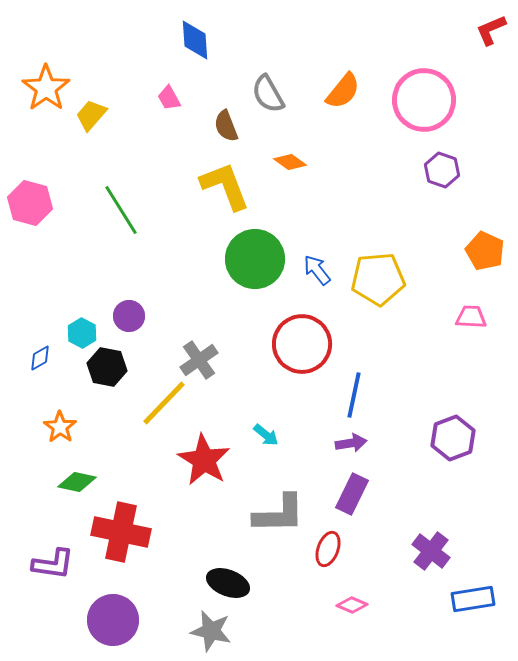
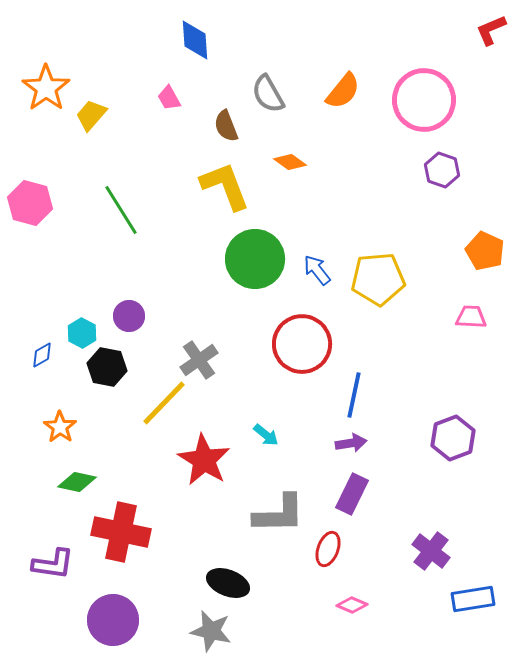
blue diamond at (40, 358): moved 2 px right, 3 px up
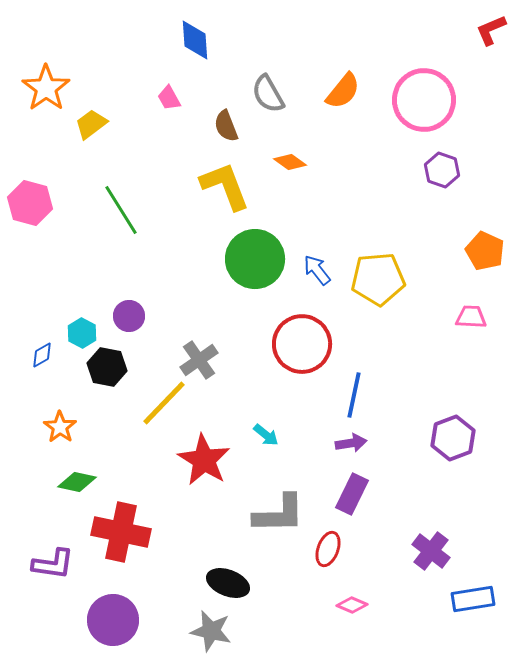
yellow trapezoid at (91, 115): moved 9 px down; rotated 12 degrees clockwise
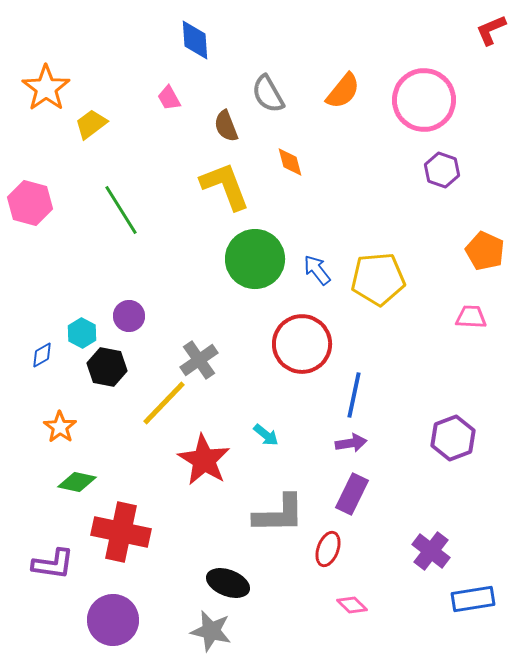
orange diamond at (290, 162): rotated 40 degrees clockwise
pink diamond at (352, 605): rotated 20 degrees clockwise
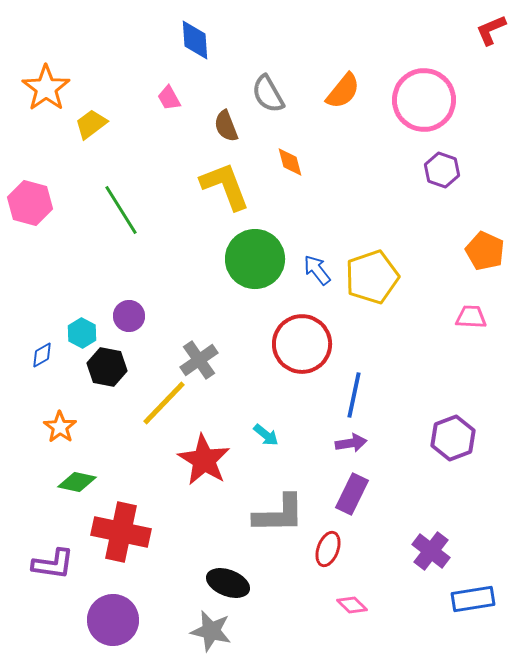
yellow pentagon at (378, 279): moved 6 px left, 2 px up; rotated 14 degrees counterclockwise
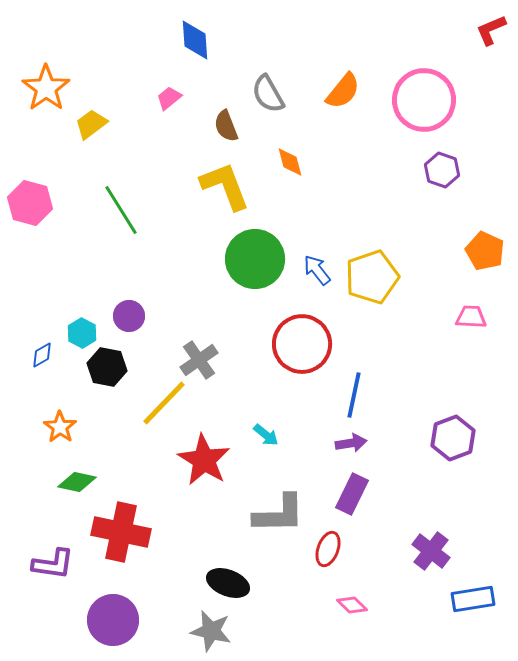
pink trapezoid at (169, 98): rotated 80 degrees clockwise
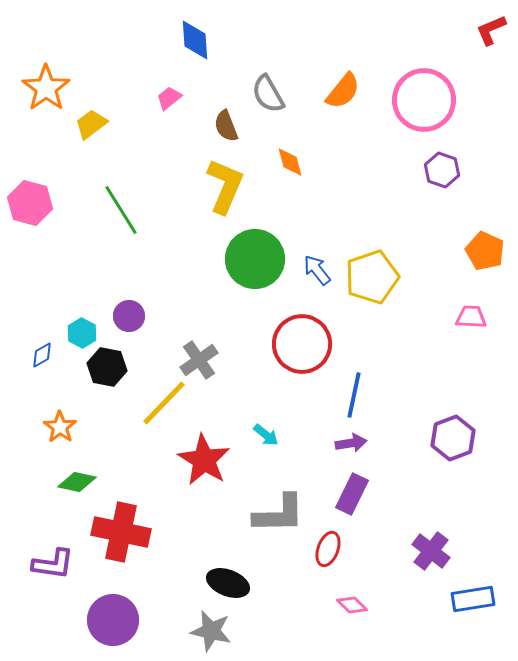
yellow L-shape at (225, 186): rotated 44 degrees clockwise
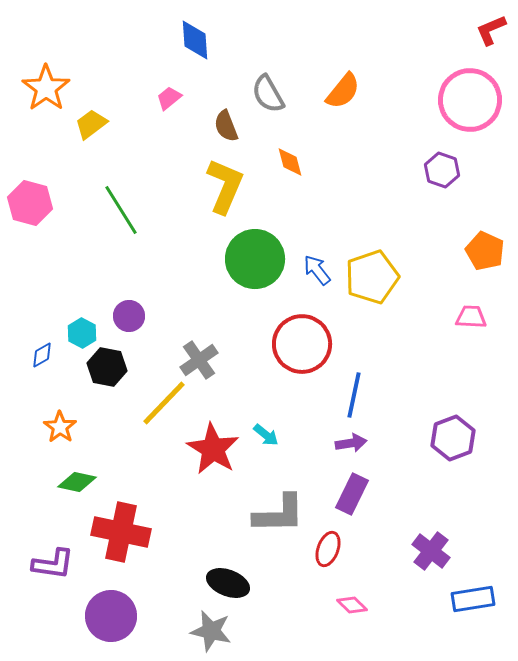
pink circle at (424, 100): moved 46 px right
red star at (204, 460): moved 9 px right, 11 px up
purple circle at (113, 620): moved 2 px left, 4 px up
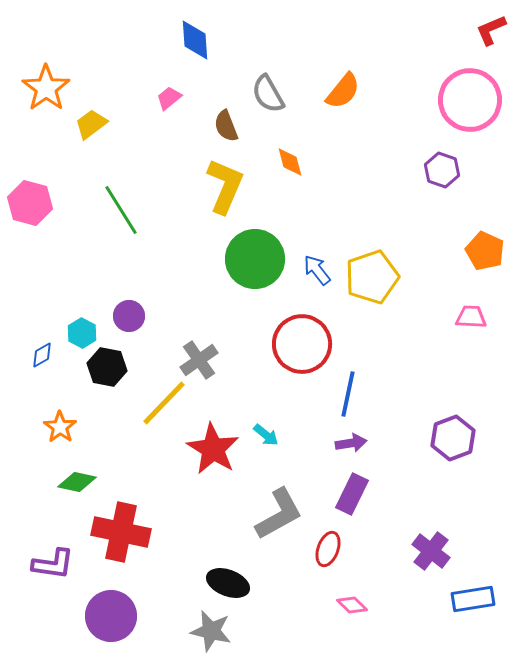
blue line at (354, 395): moved 6 px left, 1 px up
gray L-shape at (279, 514): rotated 28 degrees counterclockwise
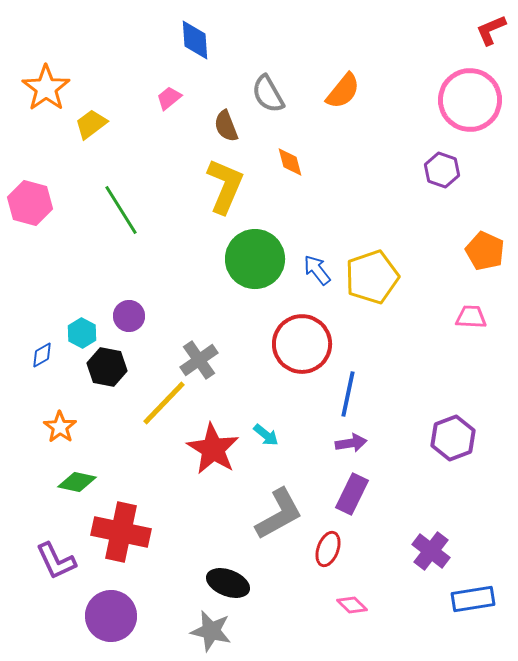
purple L-shape at (53, 564): moved 3 px right, 3 px up; rotated 57 degrees clockwise
